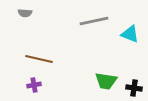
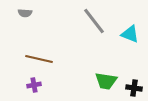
gray line: rotated 64 degrees clockwise
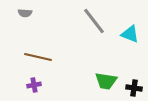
brown line: moved 1 px left, 2 px up
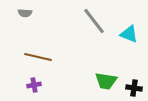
cyan triangle: moved 1 px left
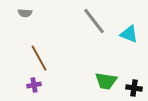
brown line: moved 1 px right, 1 px down; rotated 48 degrees clockwise
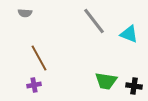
black cross: moved 2 px up
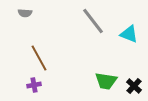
gray line: moved 1 px left
black cross: rotated 35 degrees clockwise
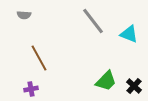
gray semicircle: moved 1 px left, 2 px down
green trapezoid: rotated 55 degrees counterclockwise
purple cross: moved 3 px left, 4 px down
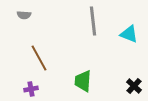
gray line: rotated 32 degrees clockwise
green trapezoid: moved 23 px left; rotated 140 degrees clockwise
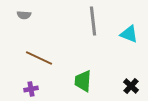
brown line: rotated 36 degrees counterclockwise
black cross: moved 3 px left
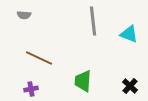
black cross: moved 1 px left
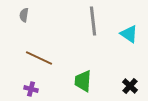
gray semicircle: rotated 96 degrees clockwise
cyan triangle: rotated 12 degrees clockwise
purple cross: rotated 24 degrees clockwise
